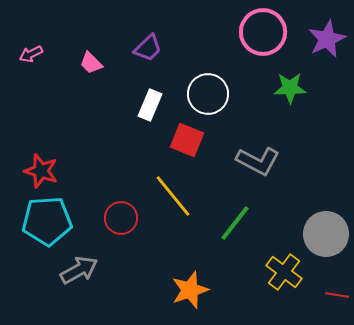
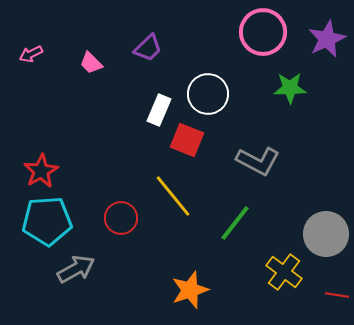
white rectangle: moved 9 px right, 5 px down
red star: rotated 24 degrees clockwise
gray arrow: moved 3 px left, 1 px up
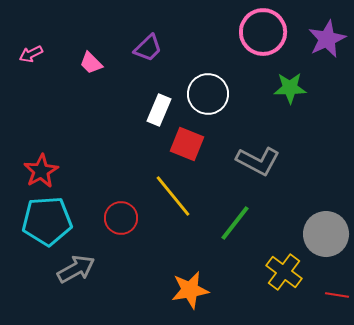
red square: moved 4 px down
orange star: rotated 9 degrees clockwise
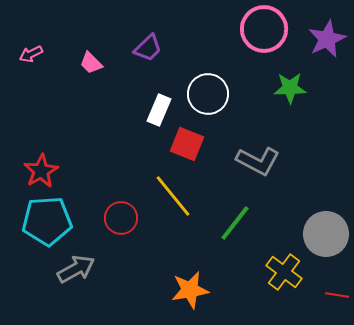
pink circle: moved 1 px right, 3 px up
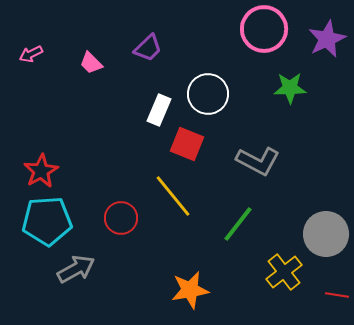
green line: moved 3 px right, 1 px down
yellow cross: rotated 15 degrees clockwise
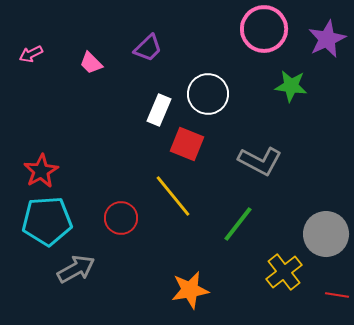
green star: moved 1 px right, 2 px up; rotated 8 degrees clockwise
gray L-shape: moved 2 px right
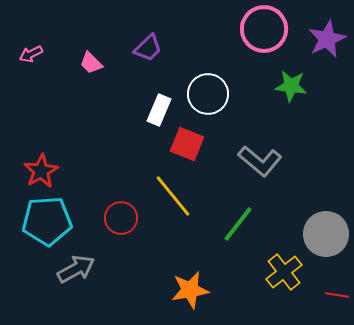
gray L-shape: rotated 12 degrees clockwise
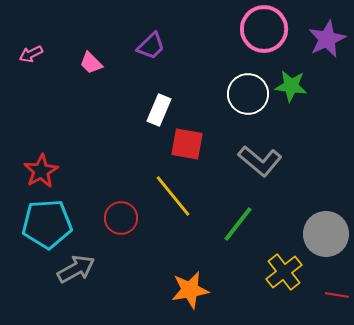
purple trapezoid: moved 3 px right, 2 px up
white circle: moved 40 px right
red square: rotated 12 degrees counterclockwise
cyan pentagon: moved 3 px down
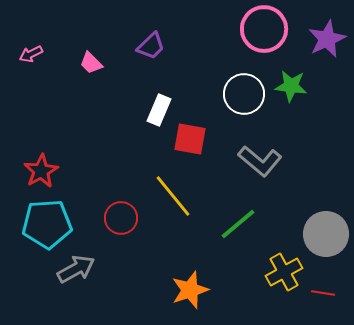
white circle: moved 4 px left
red square: moved 3 px right, 5 px up
green line: rotated 12 degrees clockwise
yellow cross: rotated 9 degrees clockwise
orange star: rotated 9 degrees counterclockwise
red line: moved 14 px left, 2 px up
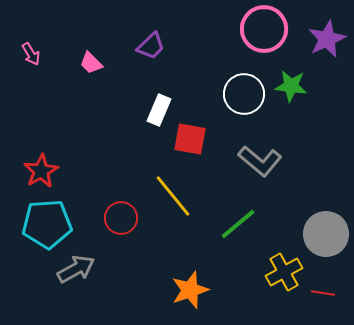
pink arrow: rotated 95 degrees counterclockwise
